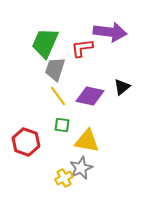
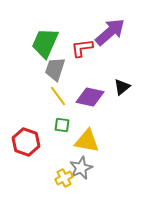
purple arrow: rotated 48 degrees counterclockwise
purple diamond: moved 1 px down
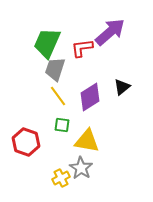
green trapezoid: moved 2 px right
purple diamond: rotated 44 degrees counterclockwise
gray star: rotated 15 degrees counterclockwise
yellow cross: moved 3 px left
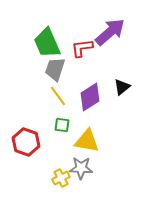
green trapezoid: rotated 48 degrees counterclockwise
gray star: rotated 30 degrees counterclockwise
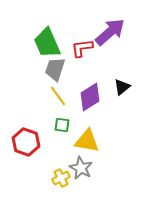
gray star: rotated 25 degrees clockwise
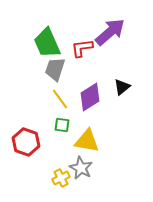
yellow line: moved 2 px right, 3 px down
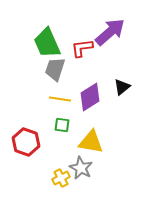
yellow line: rotated 45 degrees counterclockwise
yellow triangle: moved 4 px right, 1 px down
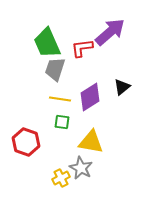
green square: moved 3 px up
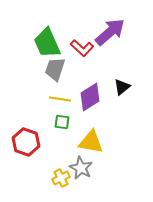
red L-shape: rotated 130 degrees counterclockwise
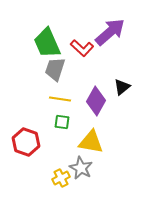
purple diamond: moved 6 px right, 4 px down; rotated 28 degrees counterclockwise
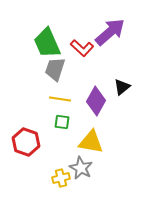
yellow cross: rotated 12 degrees clockwise
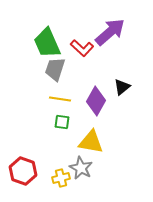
red hexagon: moved 3 px left, 29 px down
